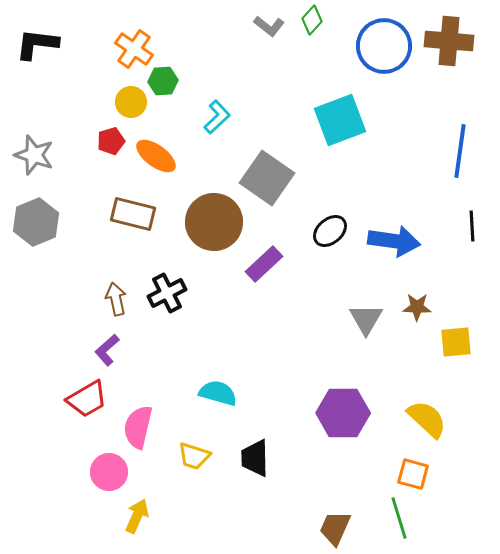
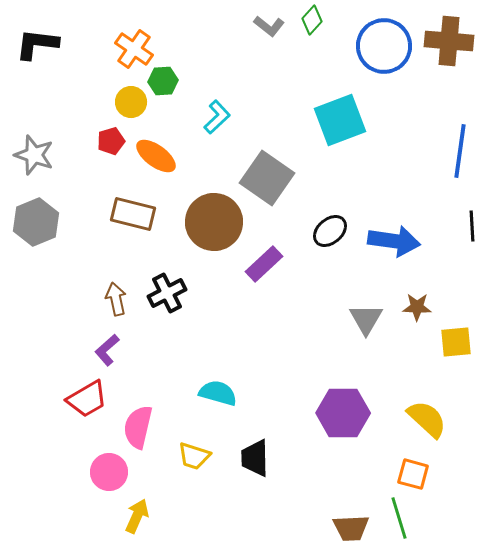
brown trapezoid: moved 16 px right; rotated 117 degrees counterclockwise
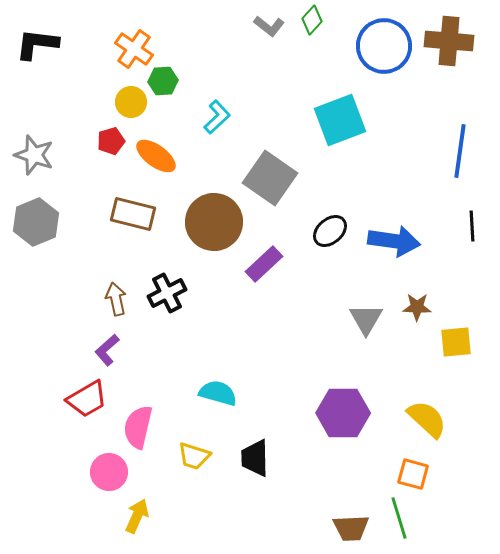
gray square: moved 3 px right
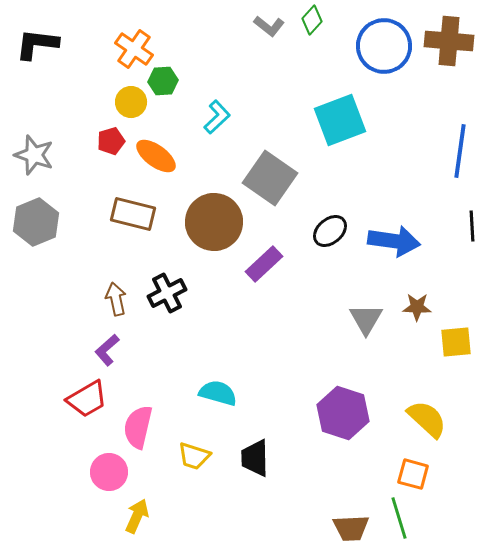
purple hexagon: rotated 18 degrees clockwise
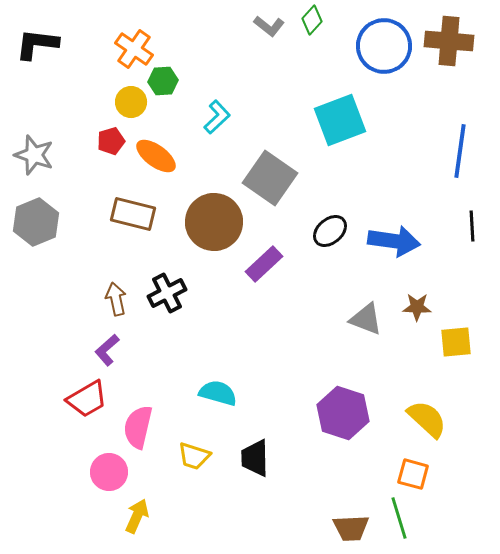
gray triangle: rotated 39 degrees counterclockwise
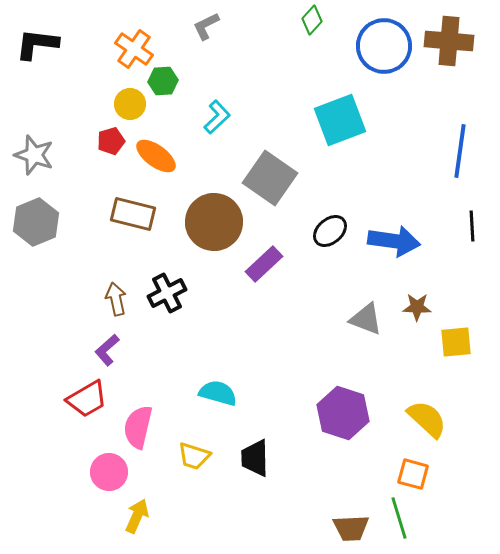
gray L-shape: moved 63 px left; rotated 116 degrees clockwise
yellow circle: moved 1 px left, 2 px down
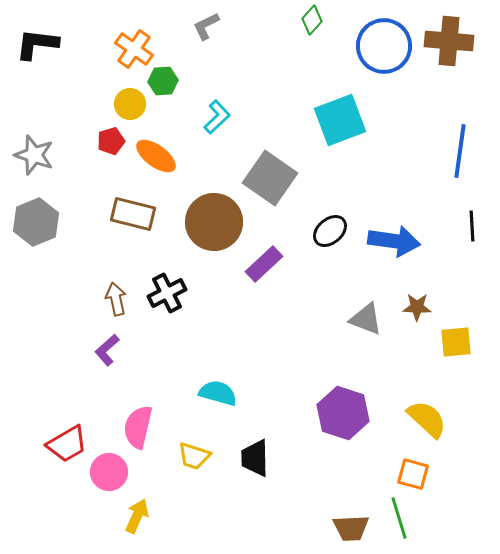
red trapezoid: moved 20 px left, 45 px down
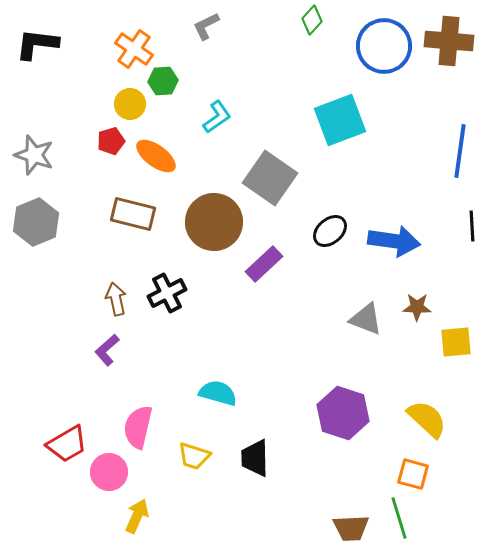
cyan L-shape: rotated 8 degrees clockwise
